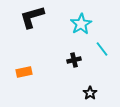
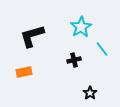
black L-shape: moved 19 px down
cyan star: moved 3 px down
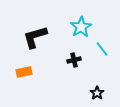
black L-shape: moved 3 px right, 1 px down
black star: moved 7 px right
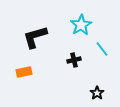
cyan star: moved 2 px up
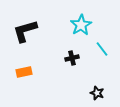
black L-shape: moved 10 px left, 6 px up
black cross: moved 2 px left, 2 px up
black star: rotated 16 degrees counterclockwise
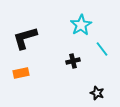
black L-shape: moved 7 px down
black cross: moved 1 px right, 3 px down
orange rectangle: moved 3 px left, 1 px down
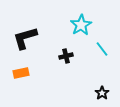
black cross: moved 7 px left, 5 px up
black star: moved 5 px right; rotated 16 degrees clockwise
